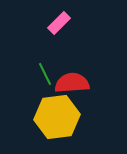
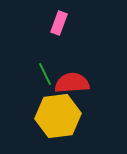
pink rectangle: rotated 25 degrees counterclockwise
yellow hexagon: moved 1 px right, 1 px up
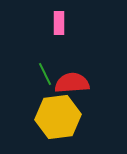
pink rectangle: rotated 20 degrees counterclockwise
yellow hexagon: moved 1 px down
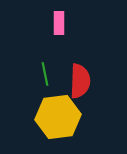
green line: rotated 15 degrees clockwise
red semicircle: moved 8 px right, 2 px up; rotated 96 degrees clockwise
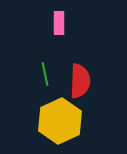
yellow hexagon: moved 2 px right, 4 px down; rotated 18 degrees counterclockwise
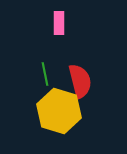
red semicircle: rotated 16 degrees counterclockwise
yellow hexagon: moved 1 px left, 10 px up; rotated 18 degrees counterclockwise
